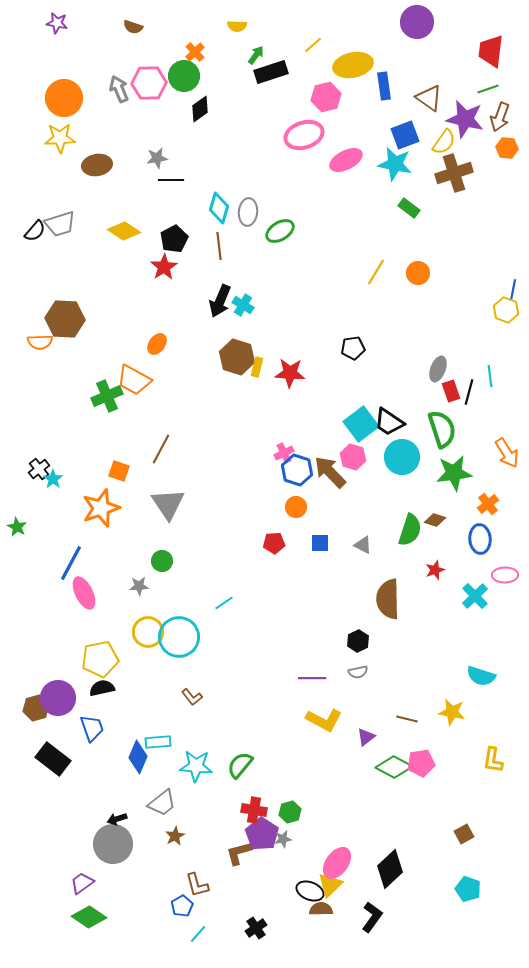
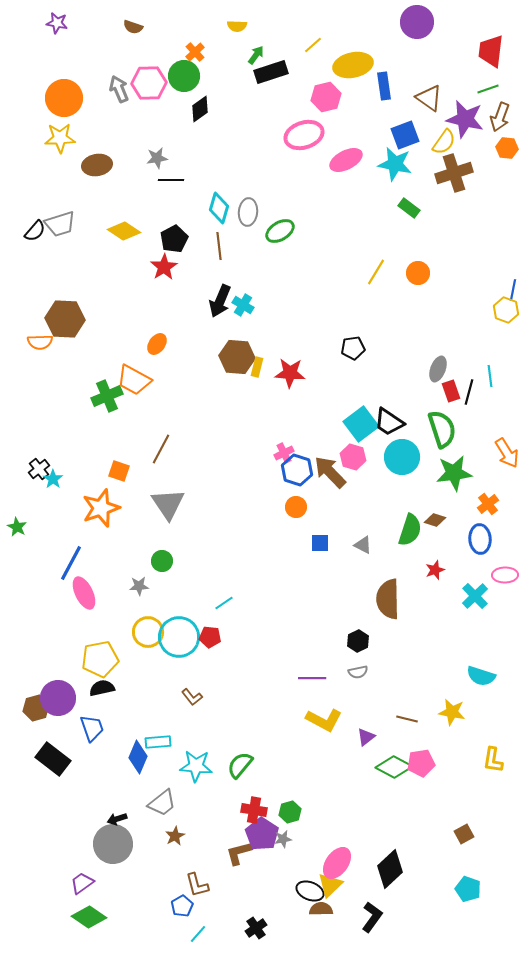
brown hexagon at (237, 357): rotated 12 degrees counterclockwise
red pentagon at (274, 543): moved 64 px left, 94 px down; rotated 10 degrees clockwise
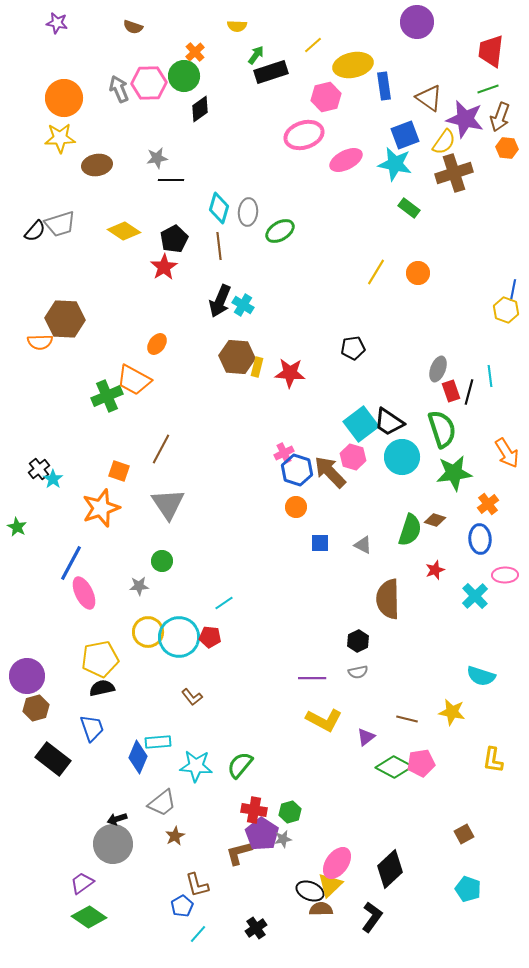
purple circle at (58, 698): moved 31 px left, 22 px up
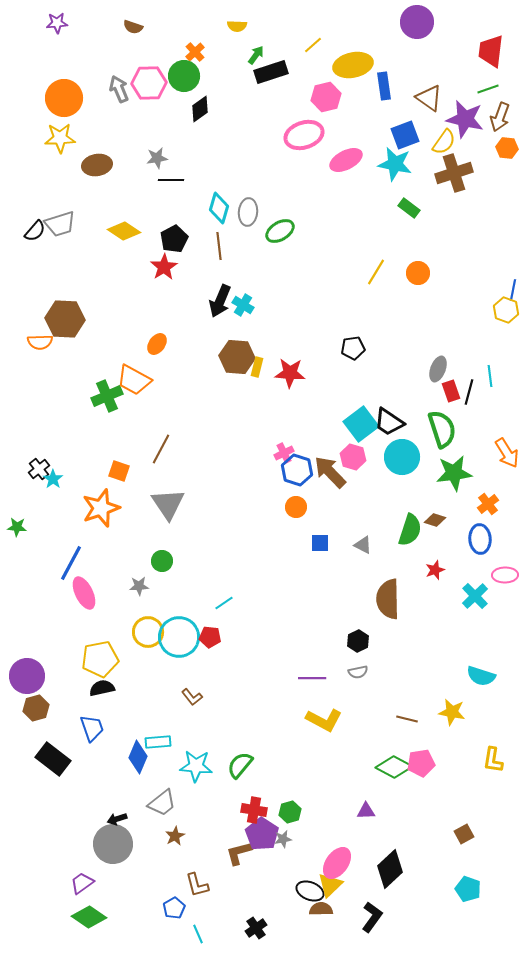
purple star at (57, 23): rotated 15 degrees counterclockwise
green star at (17, 527): rotated 24 degrees counterclockwise
purple triangle at (366, 737): moved 74 px down; rotated 36 degrees clockwise
blue pentagon at (182, 906): moved 8 px left, 2 px down
cyan line at (198, 934): rotated 66 degrees counterclockwise
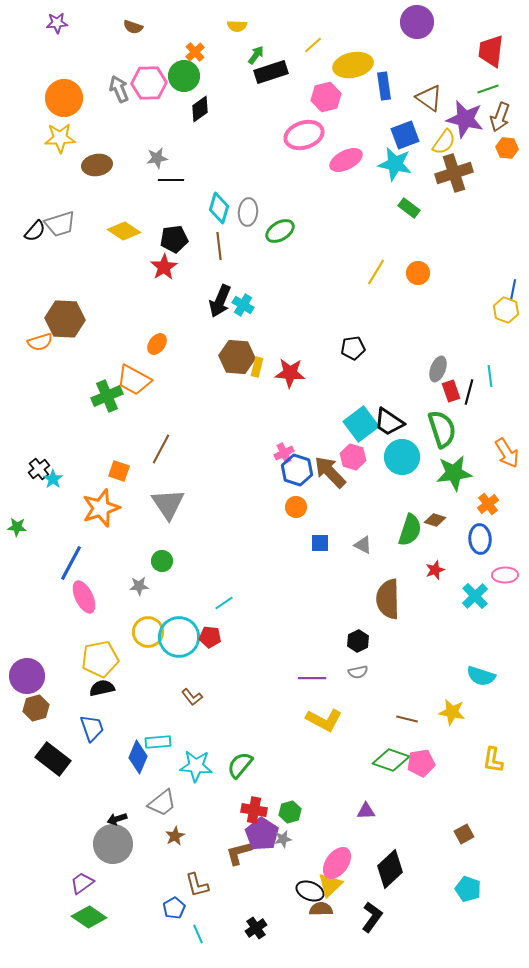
black pentagon at (174, 239): rotated 20 degrees clockwise
orange semicircle at (40, 342): rotated 15 degrees counterclockwise
pink ellipse at (84, 593): moved 4 px down
green diamond at (394, 767): moved 3 px left, 7 px up; rotated 9 degrees counterclockwise
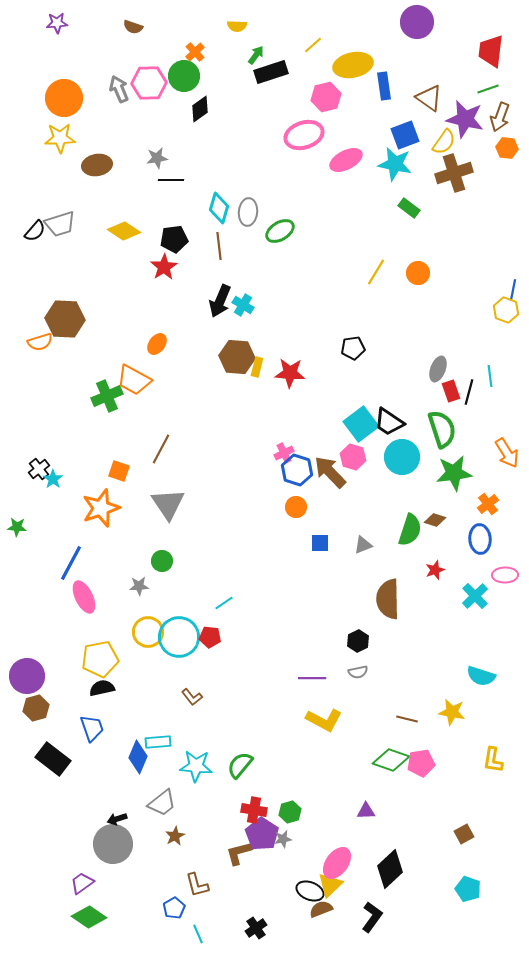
gray triangle at (363, 545): rotated 48 degrees counterclockwise
brown semicircle at (321, 909): rotated 20 degrees counterclockwise
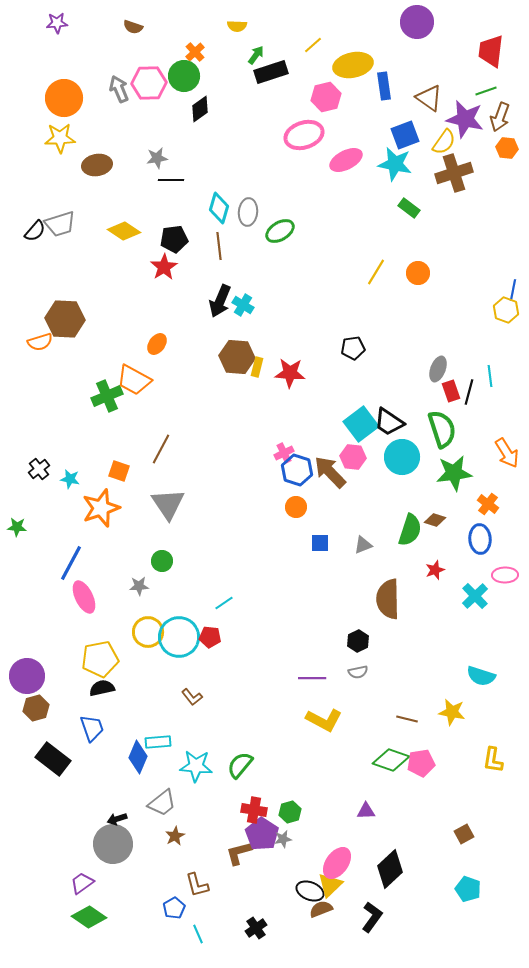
green line at (488, 89): moved 2 px left, 2 px down
pink hexagon at (353, 457): rotated 10 degrees counterclockwise
cyan star at (53, 479): moved 17 px right; rotated 24 degrees counterclockwise
orange cross at (488, 504): rotated 15 degrees counterclockwise
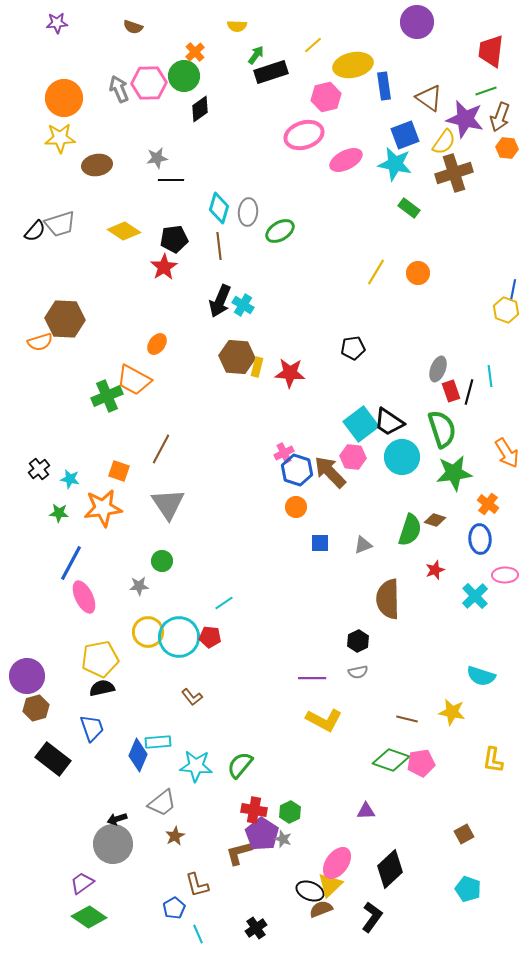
orange star at (101, 508): moved 2 px right; rotated 12 degrees clockwise
green star at (17, 527): moved 42 px right, 14 px up
blue diamond at (138, 757): moved 2 px up
green hexagon at (290, 812): rotated 10 degrees counterclockwise
gray star at (283, 839): rotated 30 degrees clockwise
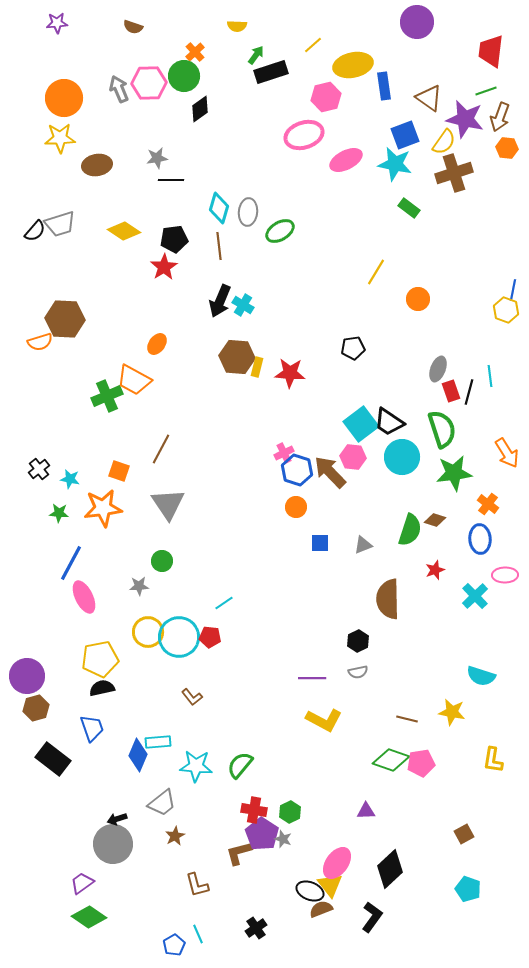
orange circle at (418, 273): moved 26 px down
yellow triangle at (330, 885): rotated 24 degrees counterclockwise
blue pentagon at (174, 908): moved 37 px down
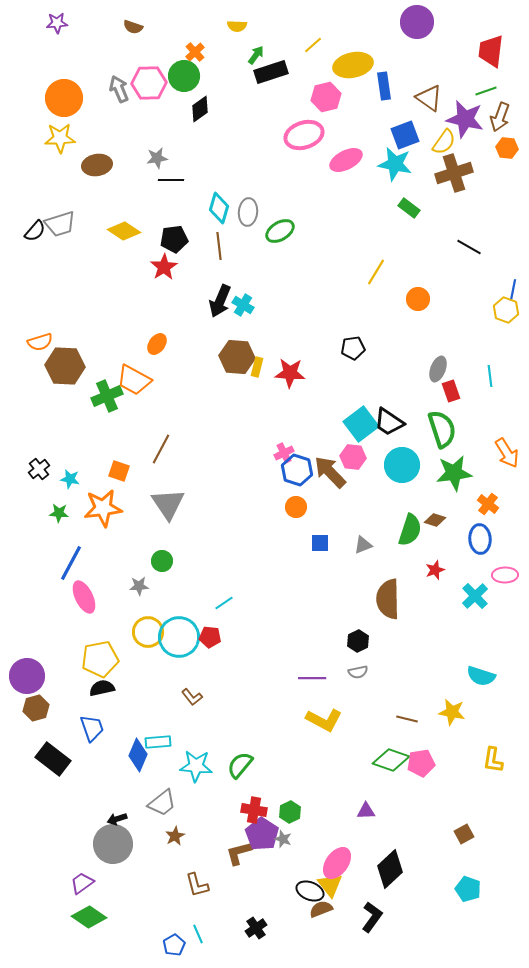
brown hexagon at (65, 319): moved 47 px down
black line at (469, 392): moved 145 px up; rotated 75 degrees counterclockwise
cyan circle at (402, 457): moved 8 px down
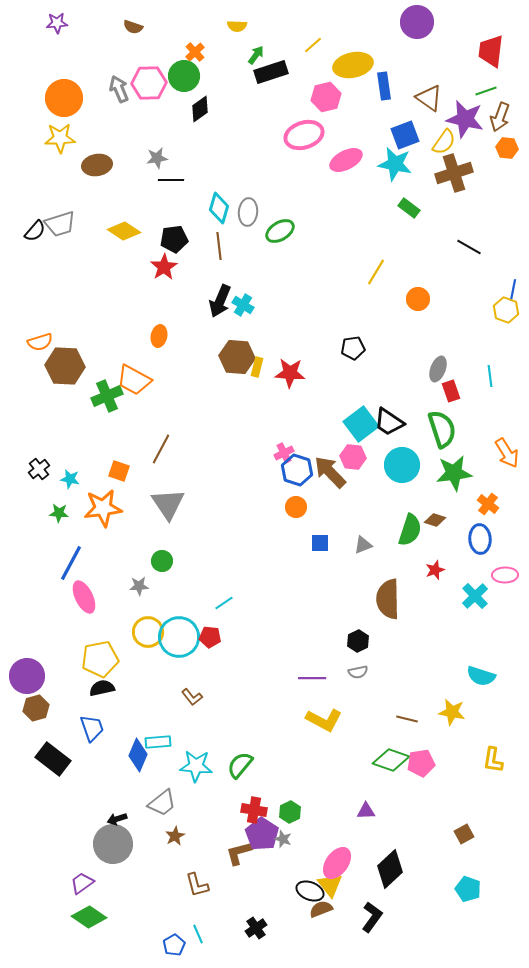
orange ellipse at (157, 344): moved 2 px right, 8 px up; rotated 25 degrees counterclockwise
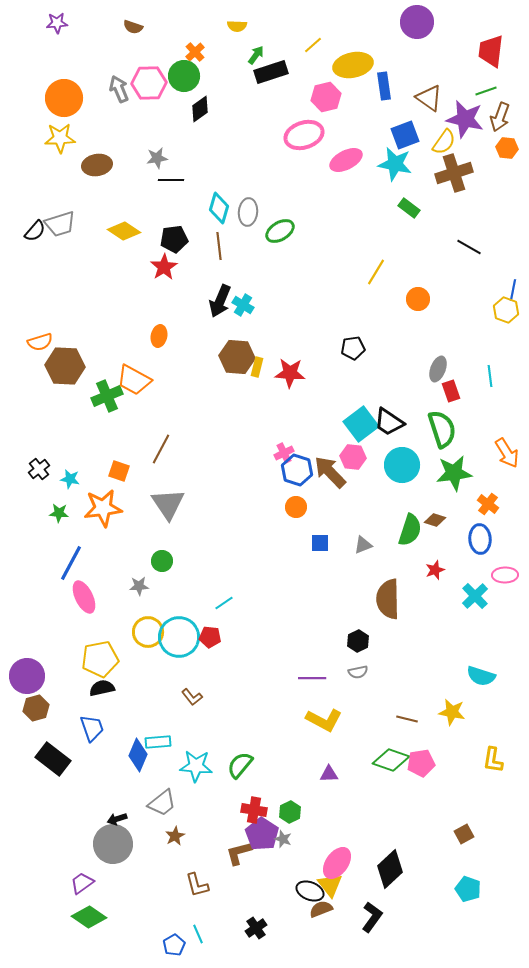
purple triangle at (366, 811): moved 37 px left, 37 px up
